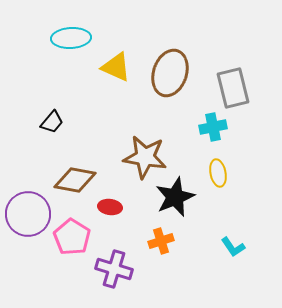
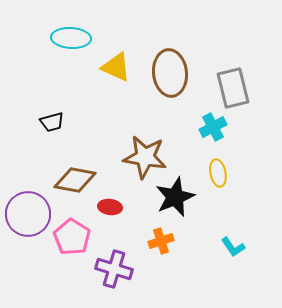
cyan ellipse: rotated 6 degrees clockwise
brown ellipse: rotated 24 degrees counterclockwise
black trapezoid: rotated 35 degrees clockwise
cyan cross: rotated 16 degrees counterclockwise
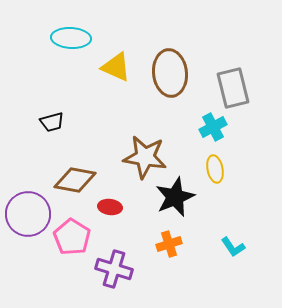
yellow ellipse: moved 3 px left, 4 px up
orange cross: moved 8 px right, 3 px down
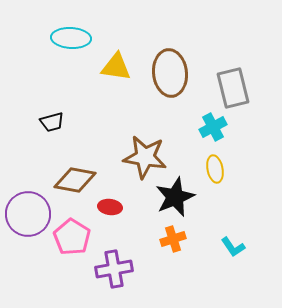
yellow triangle: rotated 16 degrees counterclockwise
orange cross: moved 4 px right, 5 px up
purple cross: rotated 27 degrees counterclockwise
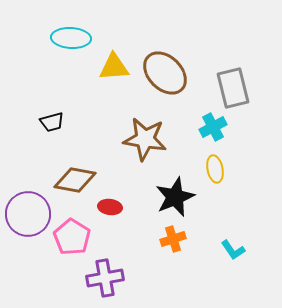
yellow triangle: moved 2 px left; rotated 12 degrees counterclockwise
brown ellipse: moved 5 px left; rotated 39 degrees counterclockwise
brown star: moved 18 px up
cyan L-shape: moved 3 px down
purple cross: moved 9 px left, 9 px down
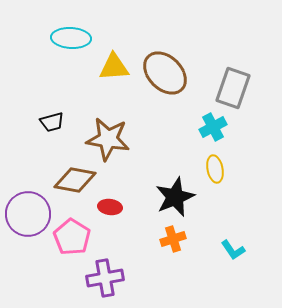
gray rectangle: rotated 33 degrees clockwise
brown star: moved 37 px left
